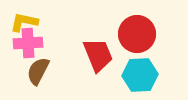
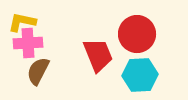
yellow L-shape: moved 2 px left
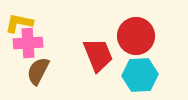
yellow L-shape: moved 3 px left, 1 px down
red circle: moved 1 px left, 2 px down
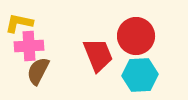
pink cross: moved 1 px right, 3 px down
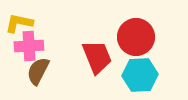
red circle: moved 1 px down
red trapezoid: moved 1 px left, 2 px down
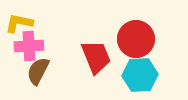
red circle: moved 2 px down
red trapezoid: moved 1 px left
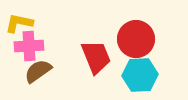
brown semicircle: rotated 28 degrees clockwise
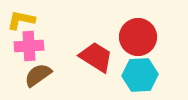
yellow L-shape: moved 2 px right, 3 px up
red circle: moved 2 px right, 2 px up
red trapezoid: rotated 36 degrees counterclockwise
brown semicircle: moved 4 px down
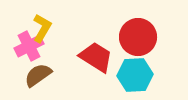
yellow L-shape: moved 21 px right, 8 px down; rotated 108 degrees clockwise
pink cross: rotated 24 degrees counterclockwise
cyan hexagon: moved 5 px left
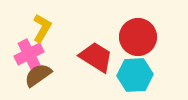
pink cross: moved 8 px down
